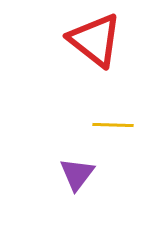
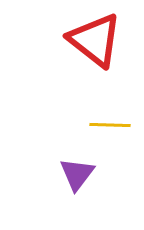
yellow line: moved 3 px left
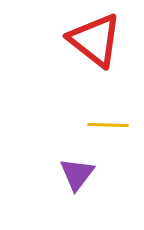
yellow line: moved 2 px left
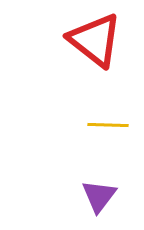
purple triangle: moved 22 px right, 22 px down
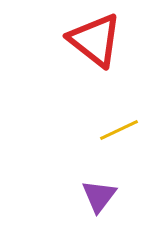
yellow line: moved 11 px right, 5 px down; rotated 27 degrees counterclockwise
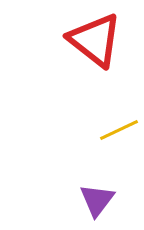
purple triangle: moved 2 px left, 4 px down
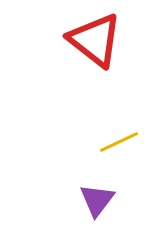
yellow line: moved 12 px down
